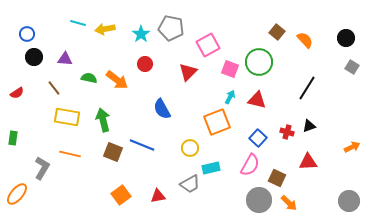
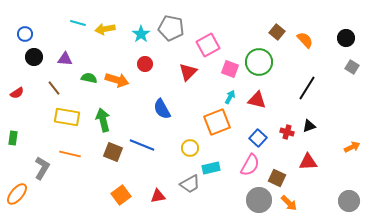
blue circle at (27, 34): moved 2 px left
orange arrow at (117, 80): rotated 20 degrees counterclockwise
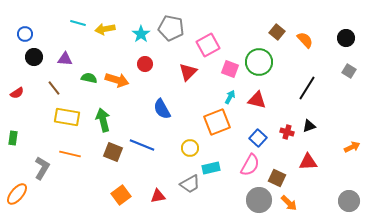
gray square at (352, 67): moved 3 px left, 4 px down
